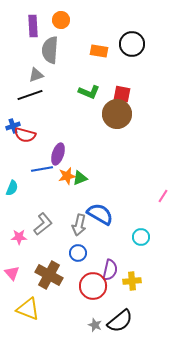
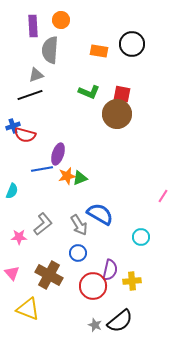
cyan semicircle: moved 3 px down
gray arrow: rotated 45 degrees counterclockwise
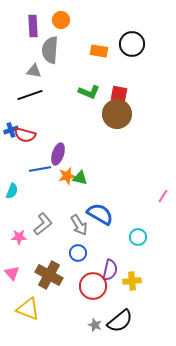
gray triangle: moved 2 px left, 4 px up; rotated 28 degrees clockwise
red square: moved 3 px left
blue cross: moved 2 px left, 4 px down
blue line: moved 2 px left
green triangle: rotated 35 degrees clockwise
cyan circle: moved 3 px left
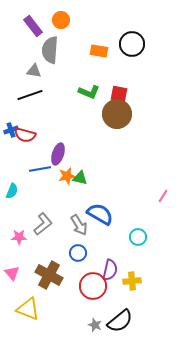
purple rectangle: rotated 35 degrees counterclockwise
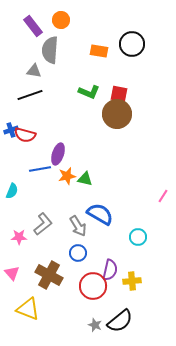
green triangle: moved 5 px right, 1 px down
gray arrow: moved 1 px left, 1 px down
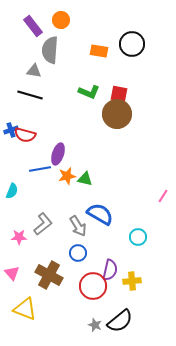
black line: rotated 35 degrees clockwise
yellow triangle: moved 3 px left
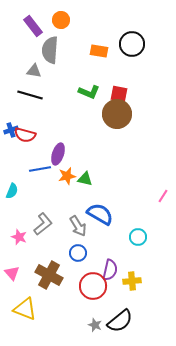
pink star: rotated 21 degrees clockwise
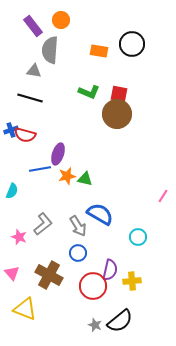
black line: moved 3 px down
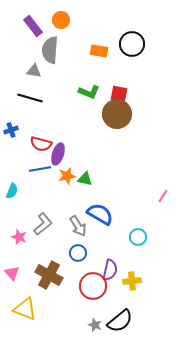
red semicircle: moved 16 px right, 9 px down
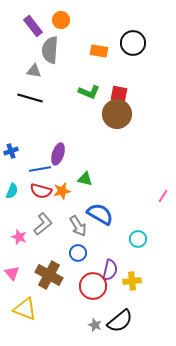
black circle: moved 1 px right, 1 px up
blue cross: moved 21 px down
red semicircle: moved 47 px down
orange star: moved 5 px left, 15 px down
cyan circle: moved 2 px down
